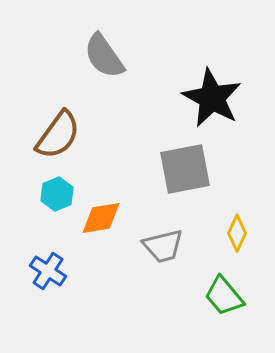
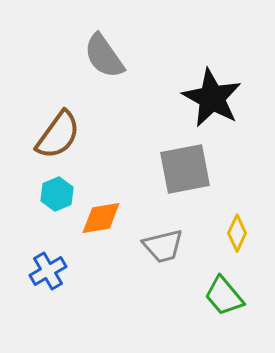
blue cross: rotated 27 degrees clockwise
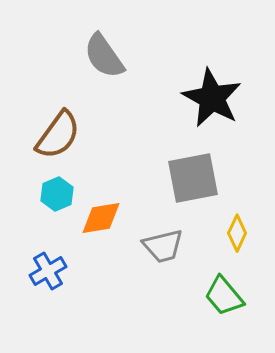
gray square: moved 8 px right, 9 px down
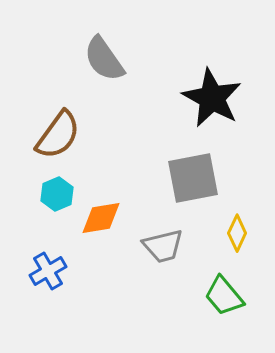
gray semicircle: moved 3 px down
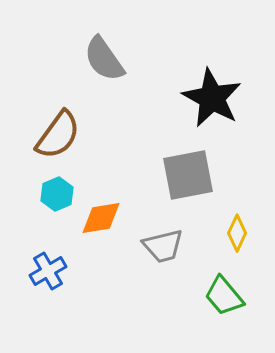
gray square: moved 5 px left, 3 px up
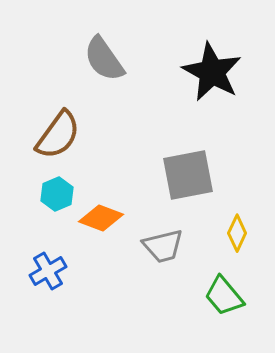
black star: moved 26 px up
orange diamond: rotated 30 degrees clockwise
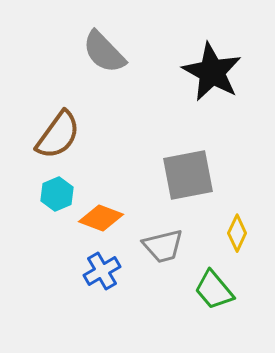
gray semicircle: moved 7 px up; rotated 9 degrees counterclockwise
blue cross: moved 54 px right
green trapezoid: moved 10 px left, 6 px up
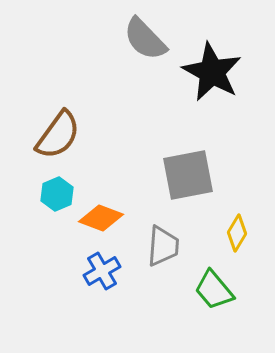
gray semicircle: moved 41 px right, 13 px up
yellow diamond: rotated 6 degrees clockwise
gray trapezoid: rotated 72 degrees counterclockwise
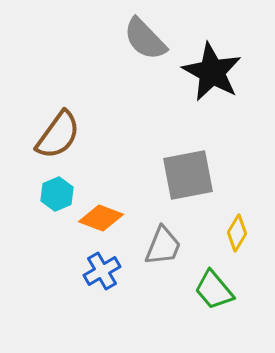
gray trapezoid: rotated 18 degrees clockwise
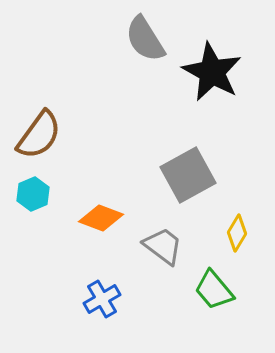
gray semicircle: rotated 12 degrees clockwise
brown semicircle: moved 19 px left
gray square: rotated 18 degrees counterclockwise
cyan hexagon: moved 24 px left
gray trapezoid: rotated 75 degrees counterclockwise
blue cross: moved 28 px down
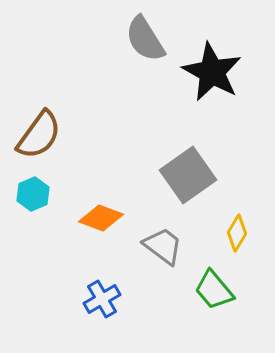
gray square: rotated 6 degrees counterclockwise
